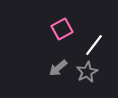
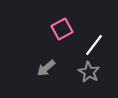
gray arrow: moved 12 px left
gray star: moved 2 px right; rotated 15 degrees counterclockwise
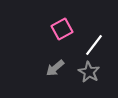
gray arrow: moved 9 px right
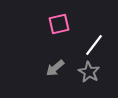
pink square: moved 3 px left, 5 px up; rotated 15 degrees clockwise
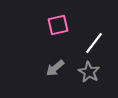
pink square: moved 1 px left, 1 px down
white line: moved 2 px up
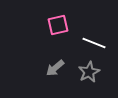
white line: rotated 75 degrees clockwise
gray star: rotated 15 degrees clockwise
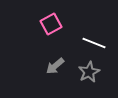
pink square: moved 7 px left, 1 px up; rotated 15 degrees counterclockwise
gray arrow: moved 2 px up
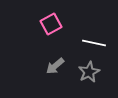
white line: rotated 10 degrees counterclockwise
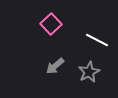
pink square: rotated 15 degrees counterclockwise
white line: moved 3 px right, 3 px up; rotated 15 degrees clockwise
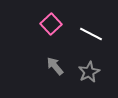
white line: moved 6 px left, 6 px up
gray arrow: rotated 90 degrees clockwise
